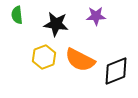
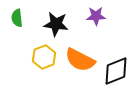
green semicircle: moved 3 px down
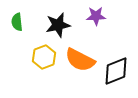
green semicircle: moved 4 px down
black star: moved 2 px right, 1 px down; rotated 20 degrees counterclockwise
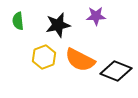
green semicircle: moved 1 px right, 1 px up
black diamond: rotated 44 degrees clockwise
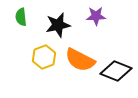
green semicircle: moved 3 px right, 4 px up
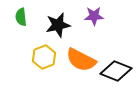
purple star: moved 2 px left
orange semicircle: moved 1 px right
